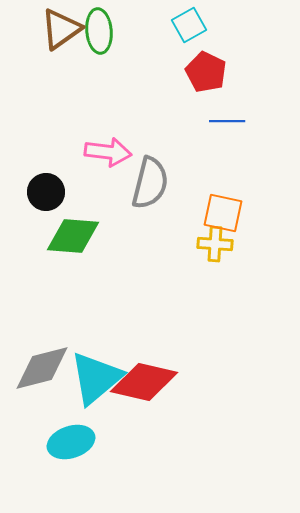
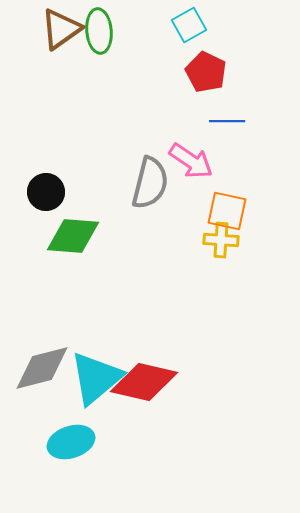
pink arrow: moved 83 px right, 9 px down; rotated 27 degrees clockwise
orange square: moved 4 px right, 2 px up
yellow cross: moved 6 px right, 4 px up
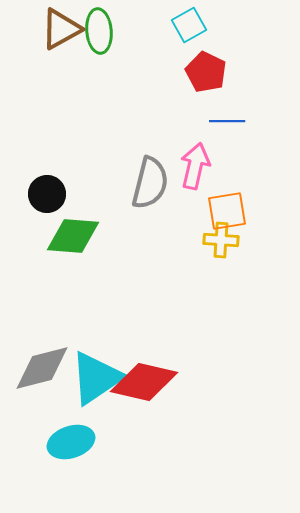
brown triangle: rotated 6 degrees clockwise
pink arrow: moved 4 px right, 5 px down; rotated 111 degrees counterclockwise
black circle: moved 1 px right, 2 px down
orange square: rotated 21 degrees counterclockwise
cyan triangle: rotated 6 degrees clockwise
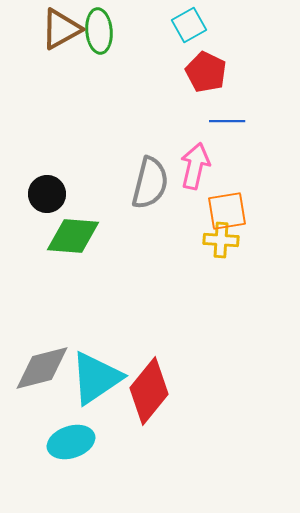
red diamond: moved 5 px right, 9 px down; rotated 64 degrees counterclockwise
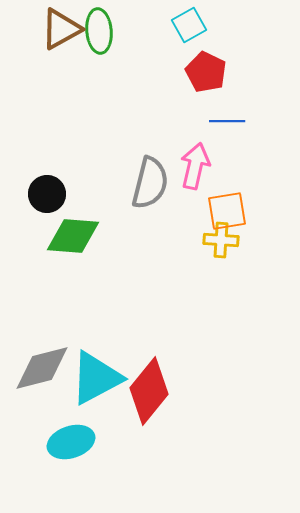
cyan triangle: rotated 6 degrees clockwise
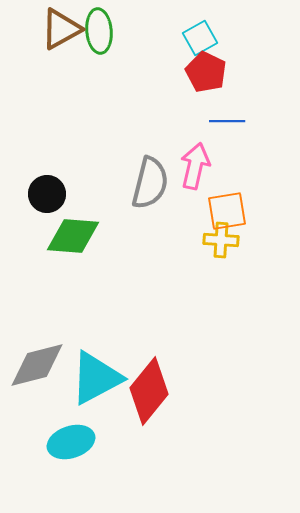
cyan square: moved 11 px right, 13 px down
gray diamond: moved 5 px left, 3 px up
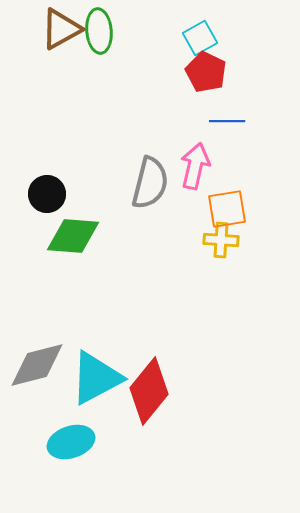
orange square: moved 2 px up
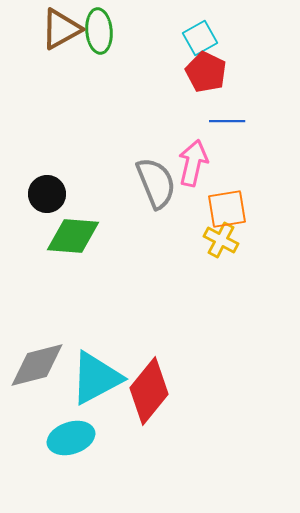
pink arrow: moved 2 px left, 3 px up
gray semicircle: moved 6 px right; rotated 36 degrees counterclockwise
yellow cross: rotated 24 degrees clockwise
cyan ellipse: moved 4 px up
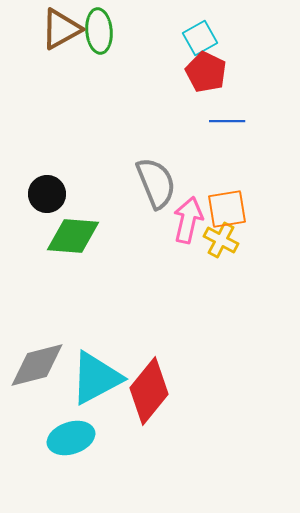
pink arrow: moved 5 px left, 57 px down
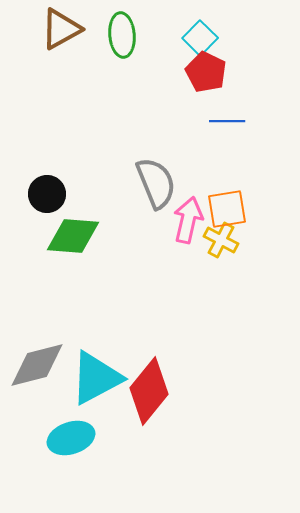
green ellipse: moved 23 px right, 4 px down
cyan square: rotated 16 degrees counterclockwise
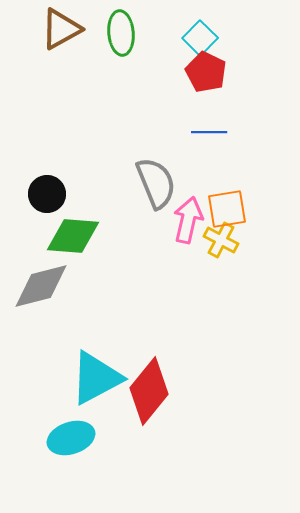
green ellipse: moved 1 px left, 2 px up
blue line: moved 18 px left, 11 px down
gray diamond: moved 4 px right, 79 px up
